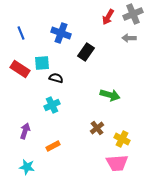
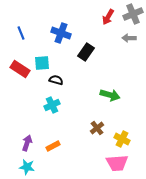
black semicircle: moved 2 px down
purple arrow: moved 2 px right, 12 px down
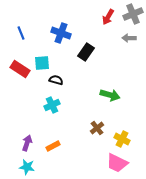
pink trapezoid: rotated 30 degrees clockwise
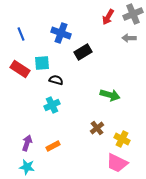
blue line: moved 1 px down
black rectangle: moved 3 px left; rotated 24 degrees clockwise
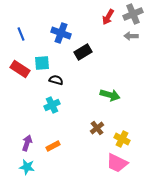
gray arrow: moved 2 px right, 2 px up
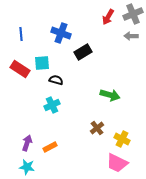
blue line: rotated 16 degrees clockwise
orange rectangle: moved 3 px left, 1 px down
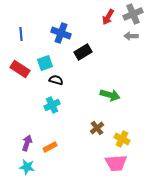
cyan square: moved 3 px right; rotated 14 degrees counterclockwise
pink trapezoid: moved 1 px left; rotated 30 degrees counterclockwise
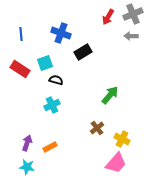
green arrow: rotated 66 degrees counterclockwise
pink trapezoid: rotated 45 degrees counterclockwise
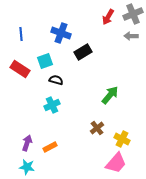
cyan square: moved 2 px up
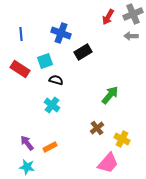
cyan cross: rotated 28 degrees counterclockwise
purple arrow: rotated 56 degrees counterclockwise
pink trapezoid: moved 8 px left
